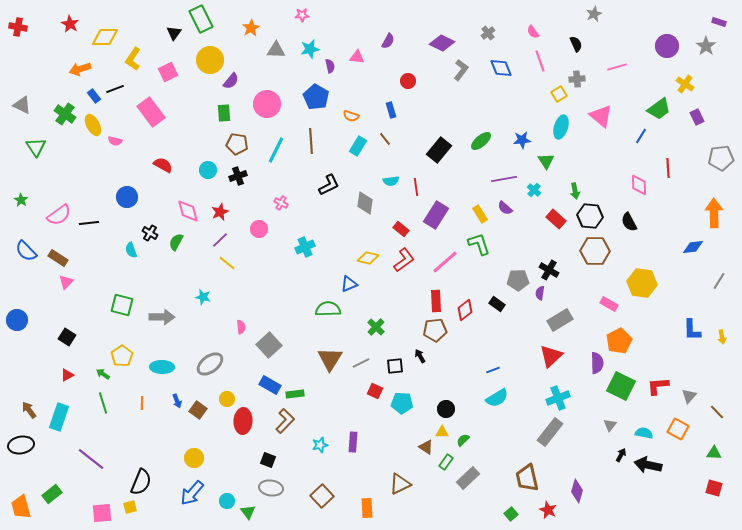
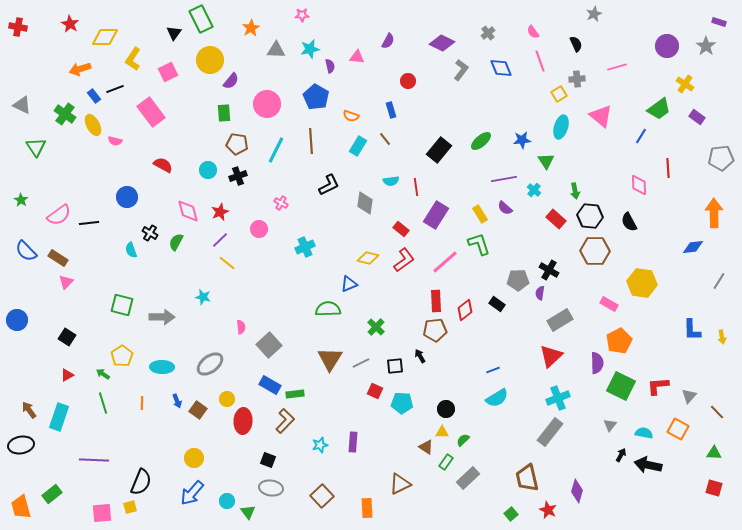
purple rectangle at (697, 117): rotated 28 degrees counterclockwise
purple line at (91, 459): moved 3 px right, 1 px down; rotated 36 degrees counterclockwise
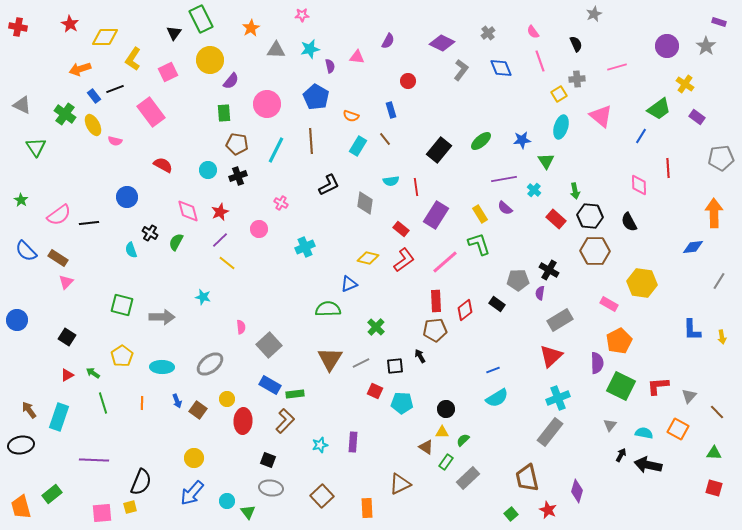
green arrow at (103, 374): moved 10 px left, 1 px up
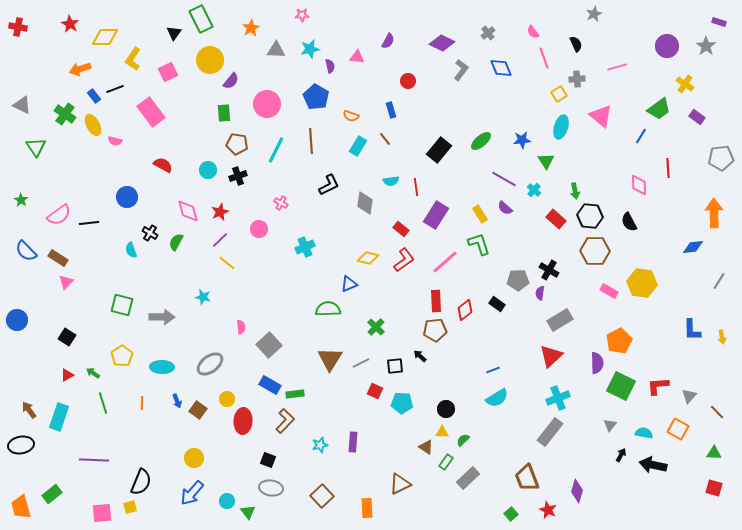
pink line at (540, 61): moved 4 px right, 3 px up
purple line at (504, 179): rotated 40 degrees clockwise
pink rectangle at (609, 304): moved 13 px up
black arrow at (420, 356): rotated 16 degrees counterclockwise
black arrow at (648, 465): moved 5 px right
brown trapezoid at (527, 478): rotated 8 degrees counterclockwise
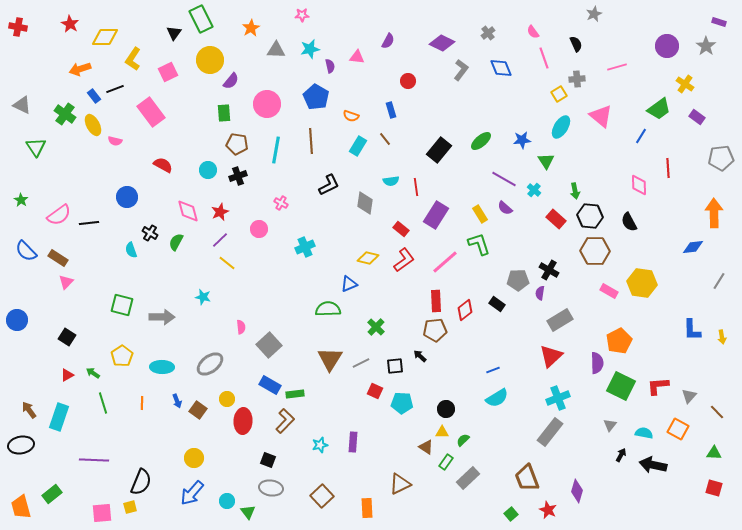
cyan ellipse at (561, 127): rotated 15 degrees clockwise
cyan line at (276, 150): rotated 16 degrees counterclockwise
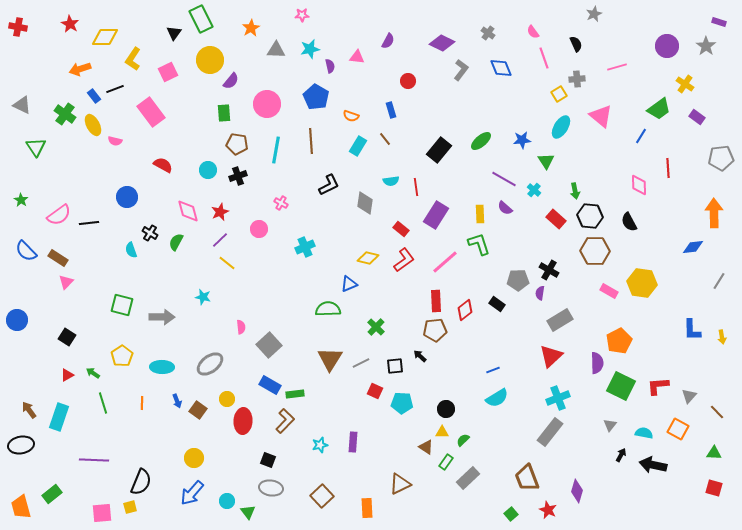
gray cross at (488, 33): rotated 16 degrees counterclockwise
yellow rectangle at (480, 214): rotated 30 degrees clockwise
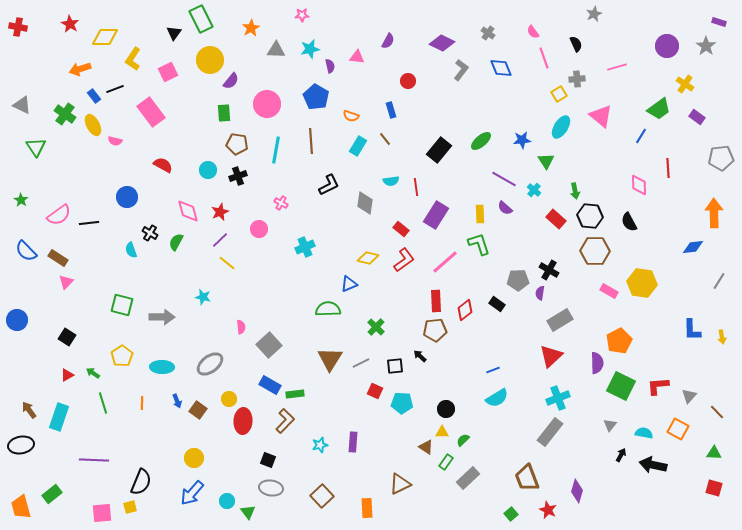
yellow circle at (227, 399): moved 2 px right
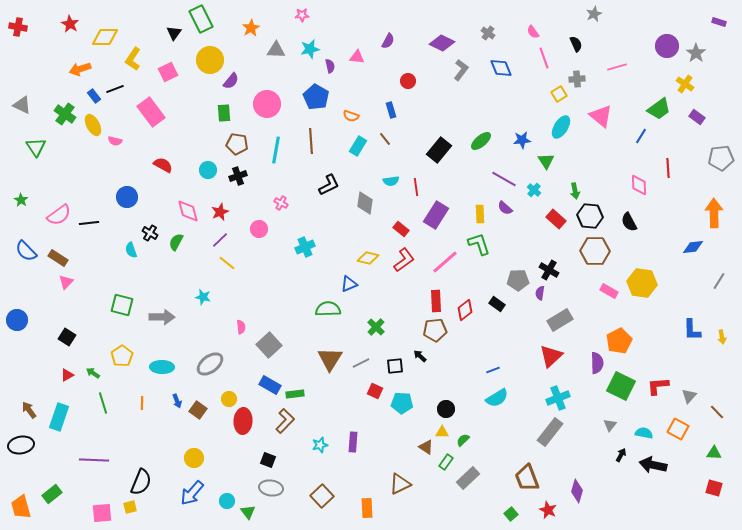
gray star at (706, 46): moved 10 px left, 7 px down
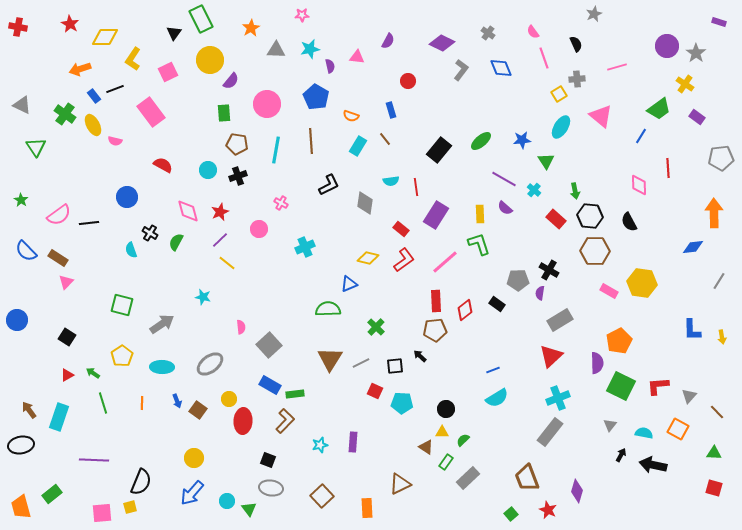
gray arrow at (162, 317): moved 7 px down; rotated 35 degrees counterclockwise
green triangle at (248, 512): moved 1 px right, 3 px up
